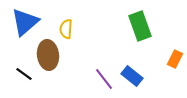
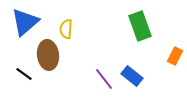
orange rectangle: moved 3 px up
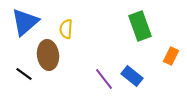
orange rectangle: moved 4 px left
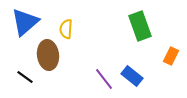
black line: moved 1 px right, 3 px down
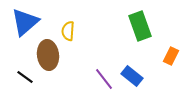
yellow semicircle: moved 2 px right, 2 px down
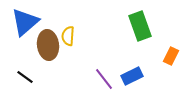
yellow semicircle: moved 5 px down
brown ellipse: moved 10 px up
blue rectangle: rotated 65 degrees counterclockwise
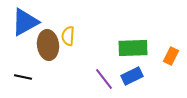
blue triangle: rotated 12 degrees clockwise
green rectangle: moved 7 px left, 22 px down; rotated 72 degrees counterclockwise
black line: moved 2 px left; rotated 24 degrees counterclockwise
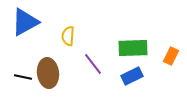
brown ellipse: moved 28 px down
purple line: moved 11 px left, 15 px up
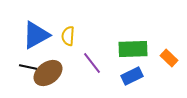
blue triangle: moved 11 px right, 13 px down
green rectangle: moved 1 px down
orange rectangle: moved 2 px left, 2 px down; rotated 72 degrees counterclockwise
purple line: moved 1 px left, 1 px up
brown ellipse: rotated 60 degrees clockwise
black line: moved 5 px right, 10 px up
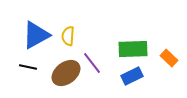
brown ellipse: moved 18 px right
